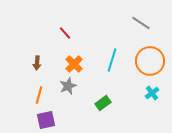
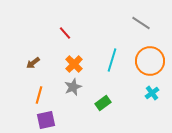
brown arrow: moved 4 px left; rotated 48 degrees clockwise
gray star: moved 5 px right, 1 px down
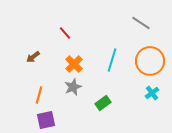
brown arrow: moved 6 px up
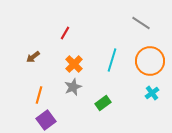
red line: rotated 72 degrees clockwise
purple square: rotated 24 degrees counterclockwise
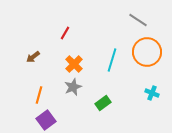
gray line: moved 3 px left, 3 px up
orange circle: moved 3 px left, 9 px up
cyan cross: rotated 32 degrees counterclockwise
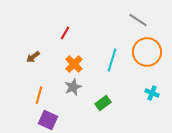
purple square: moved 2 px right; rotated 30 degrees counterclockwise
